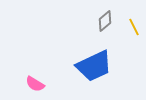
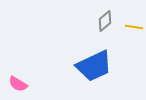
yellow line: rotated 54 degrees counterclockwise
pink semicircle: moved 17 px left
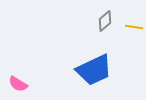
blue trapezoid: moved 4 px down
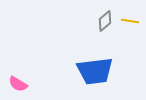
yellow line: moved 4 px left, 6 px up
blue trapezoid: moved 1 px right, 1 px down; rotated 18 degrees clockwise
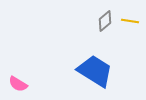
blue trapezoid: rotated 141 degrees counterclockwise
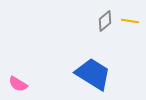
blue trapezoid: moved 2 px left, 3 px down
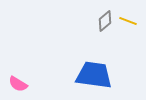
yellow line: moved 2 px left; rotated 12 degrees clockwise
blue trapezoid: moved 1 px right, 1 px down; rotated 24 degrees counterclockwise
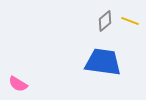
yellow line: moved 2 px right
blue trapezoid: moved 9 px right, 13 px up
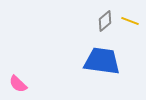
blue trapezoid: moved 1 px left, 1 px up
pink semicircle: rotated 12 degrees clockwise
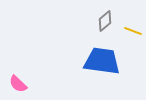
yellow line: moved 3 px right, 10 px down
